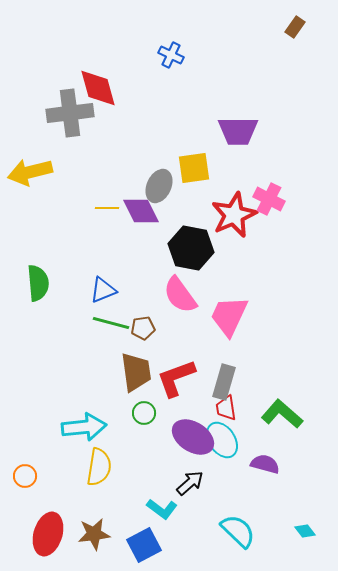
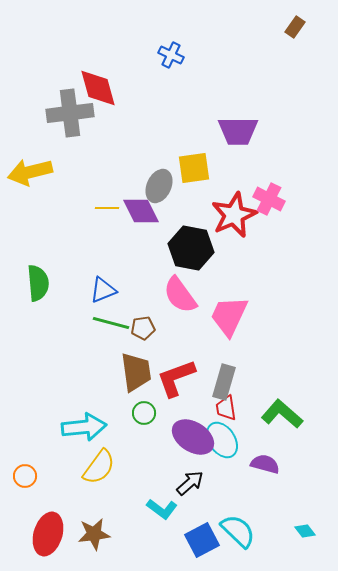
yellow semicircle: rotated 27 degrees clockwise
blue square: moved 58 px right, 5 px up
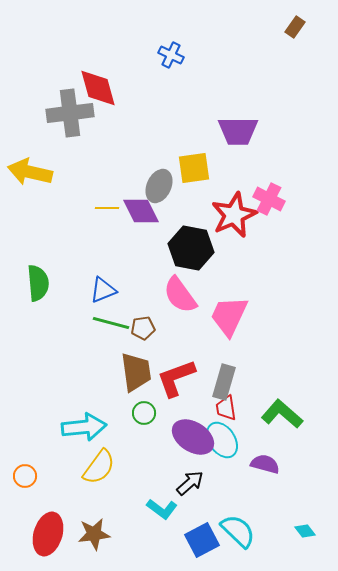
yellow arrow: rotated 27 degrees clockwise
